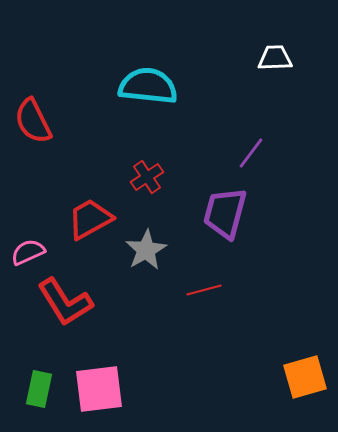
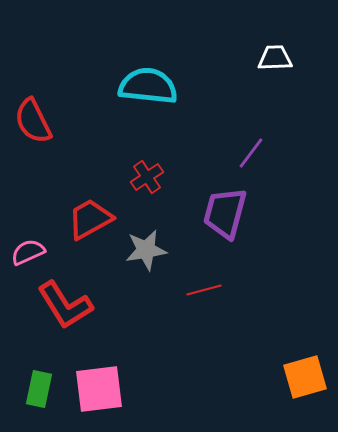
gray star: rotated 21 degrees clockwise
red L-shape: moved 3 px down
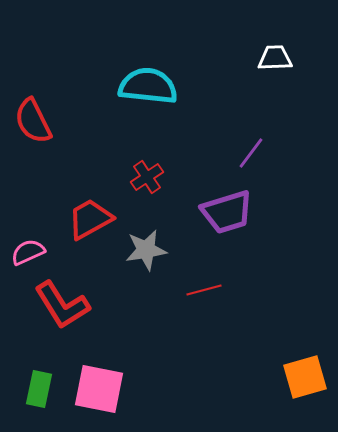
purple trapezoid: moved 2 px right, 1 px up; rotated 122 degrees counterclockwise
red L-shape: moved 3 px left
pink square: rotated 18 degrees clockwise
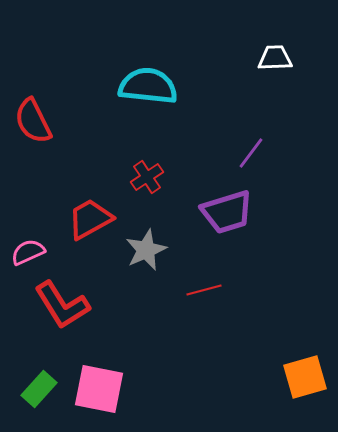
gray star: rotated 15 degrees counterclockwise
green rectangle: rotated 30 degrees clockwise
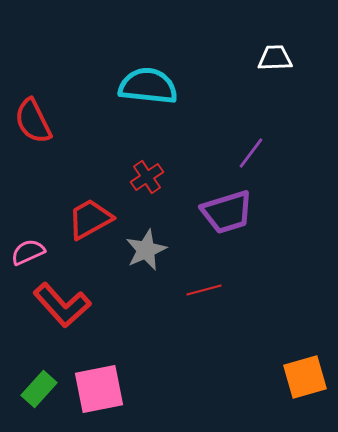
red L-shape: rotated 10 degrees counterclockwise
pink square: rotated 22 degrees counterclockwise
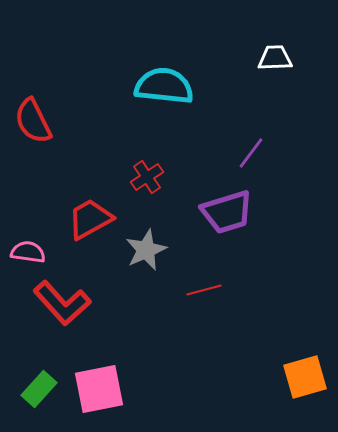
cyan semicircle: moved 16 px right
pink semicircle: rotated 32 degrees clockwise
red L-shape: moved 2 px up
